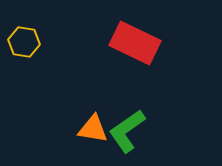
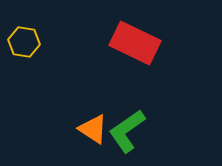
orange triangle: rotated 24 degrees clockwise
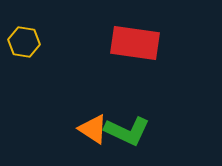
red rectangle: rotated 18 degrees counterclockwise
green L-shape: rotated 120 degrees counterclockwise
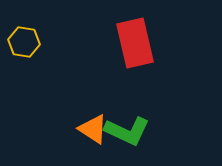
red rectangle: rotated 69 degrees clockwise
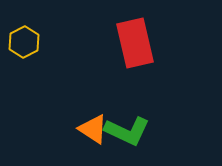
yellow hexagon: rotated 24 degrees clockwise
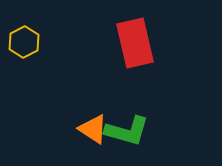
green L-shape: rotated 9 degrees counterclockwise
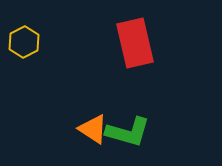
green L-shape: moved 1 px right, 1 px down
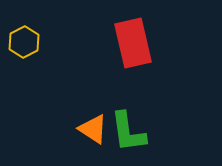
red rectangle: moved 2 px left
green L-shape: rotated 66 degrees clockwise
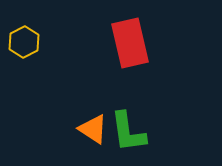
red rectangle: moved 3 px left
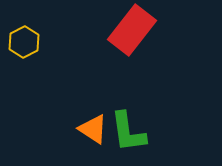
red rectangle: moved 2 px right, 13 px up; rotated 51 degrees clockwise
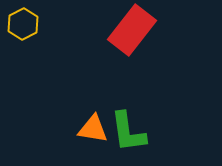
yellow hexagon: moved 1 px left, 18 px up
orange triangle: rotated 24 degrees counterclockwise
